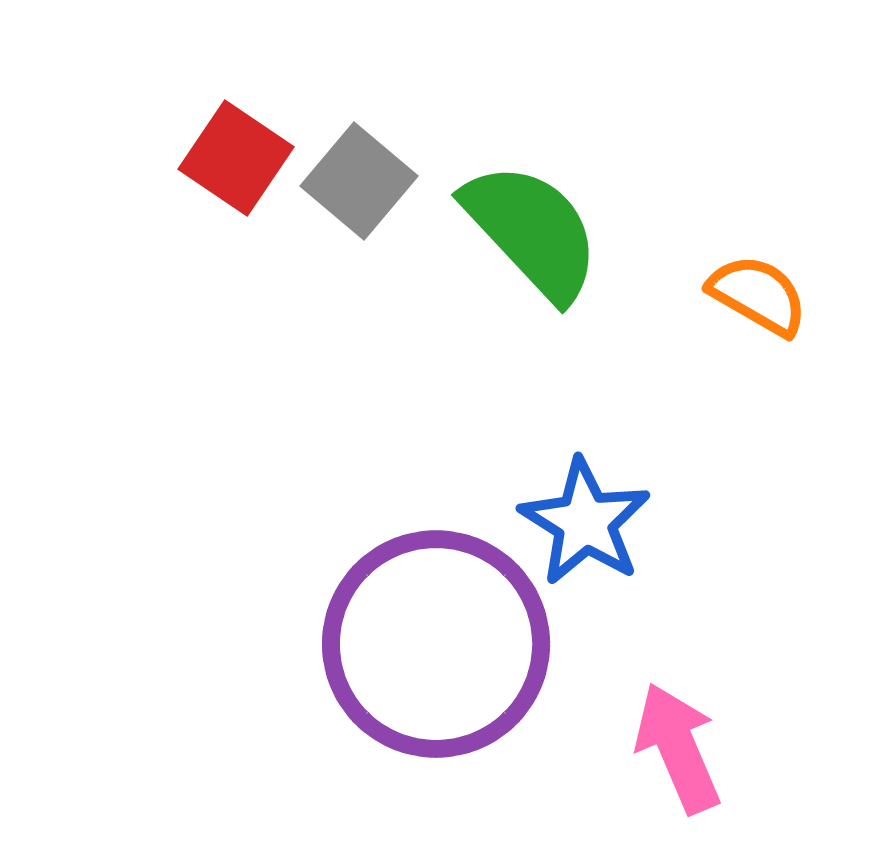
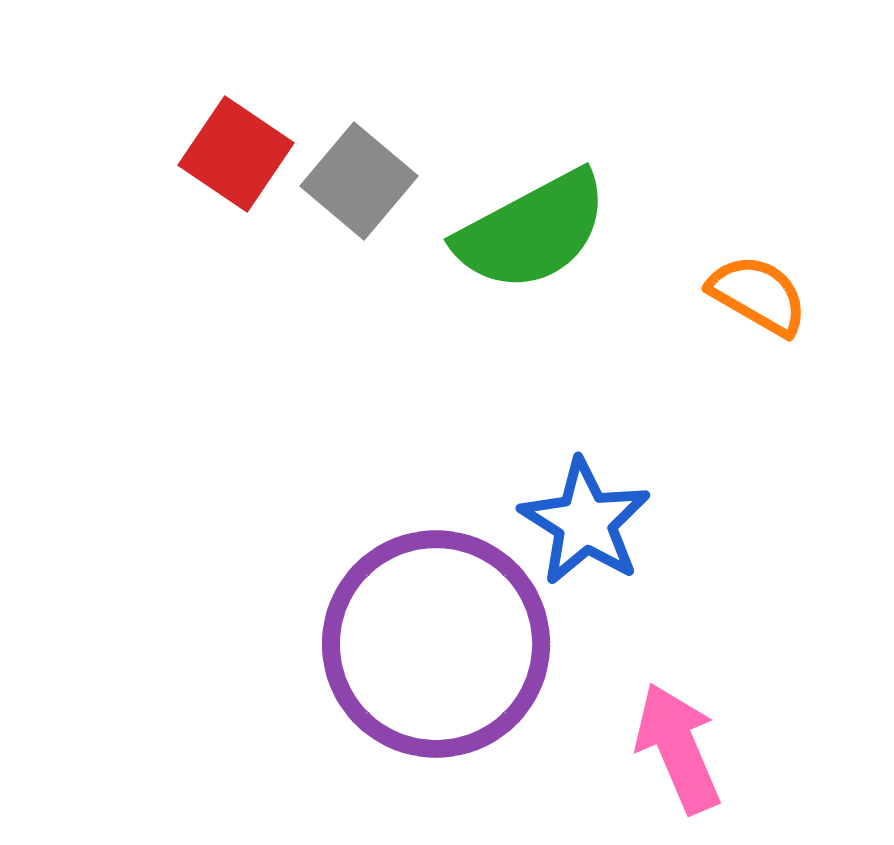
red square: moved 4 px up
green semicircle: rotated 105 degrees clockwise
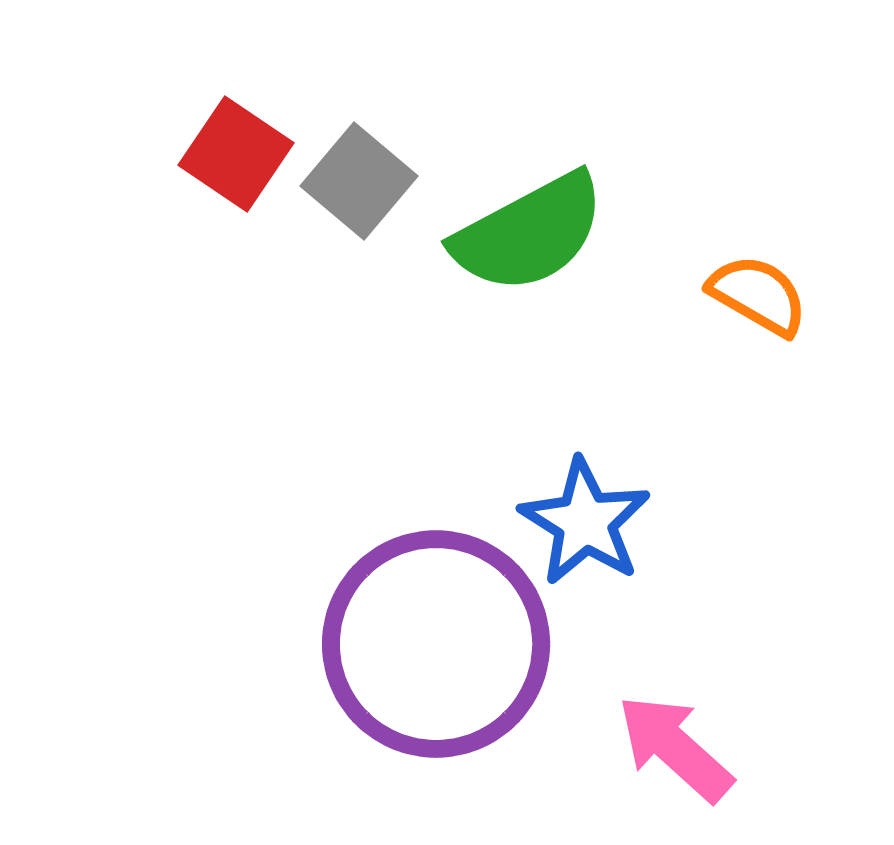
green semicircle: moved 3 px left, 2 px down
pink arrow: moved 3 px left; rotated 25 degrees counterclockwise
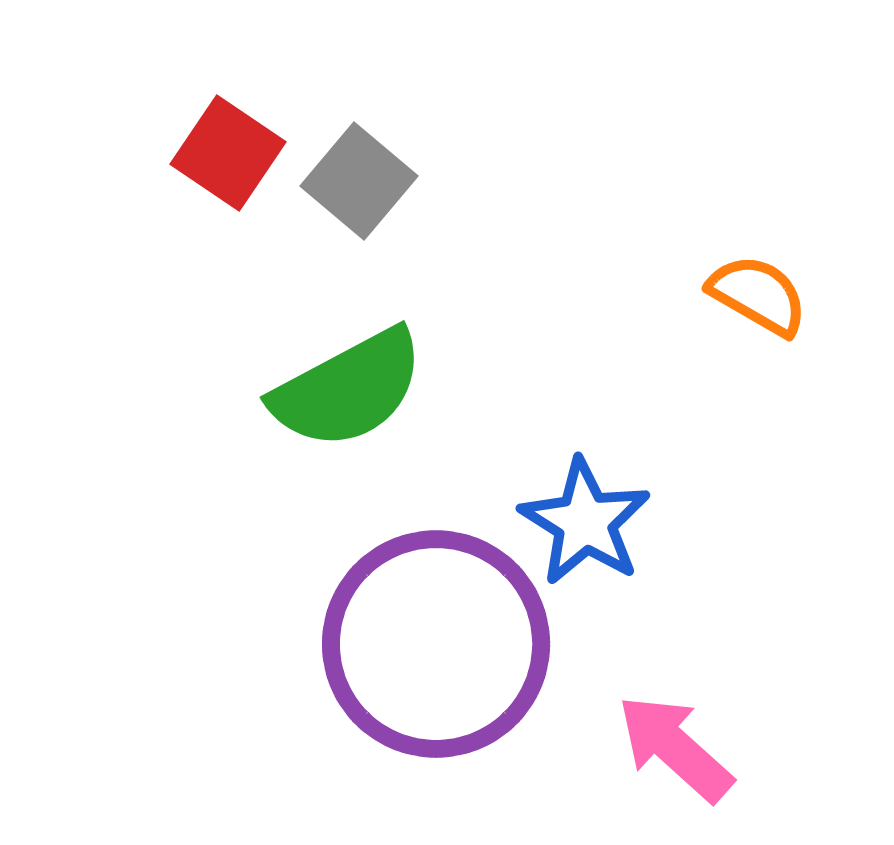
red square: moved 8 px left, 1 px up
green semicircle: moved 181 px left, 156 px down
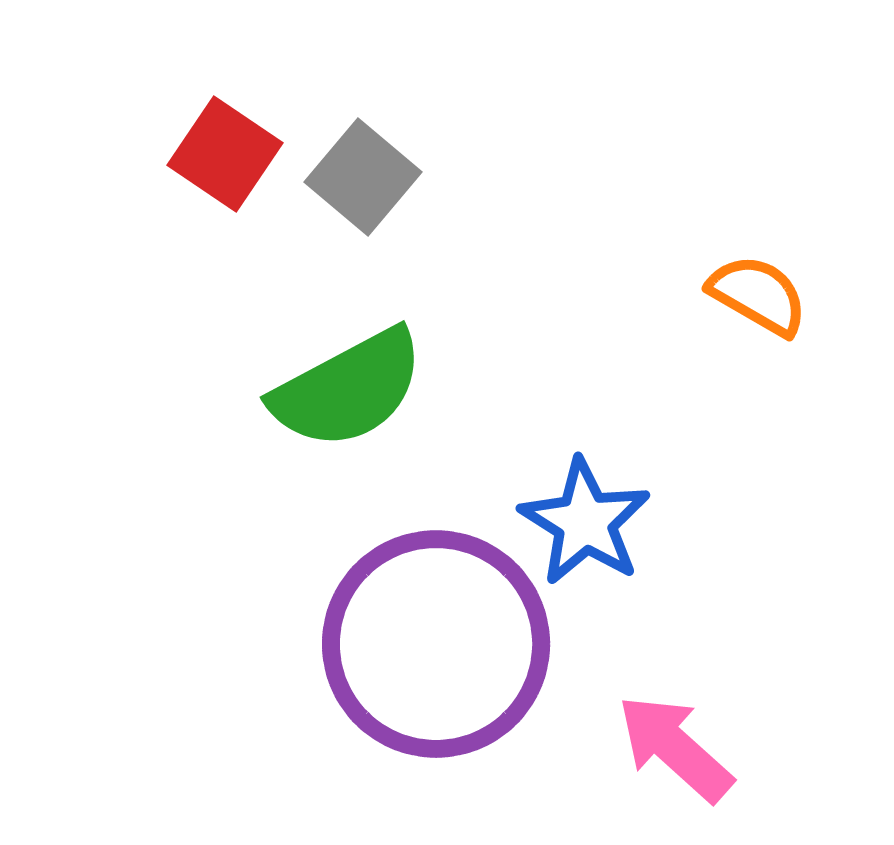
red square: moved 3 px left, 1 px down
gray square: moved 4 px right, 4 px up
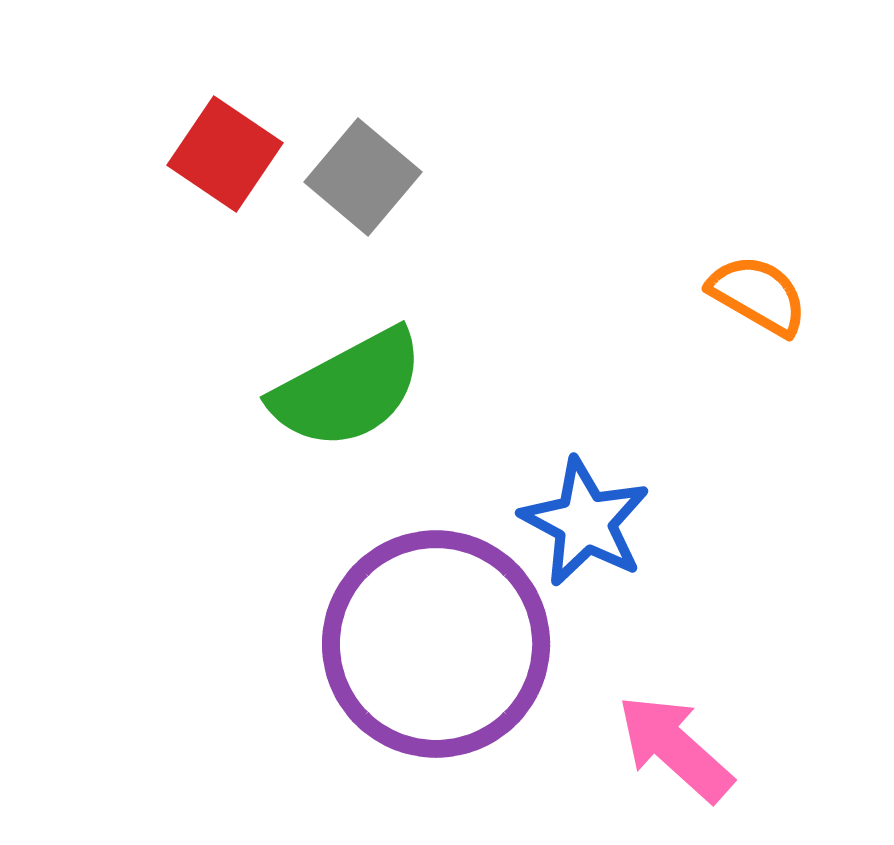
blue star: rotated 4 degrees counterclockwise
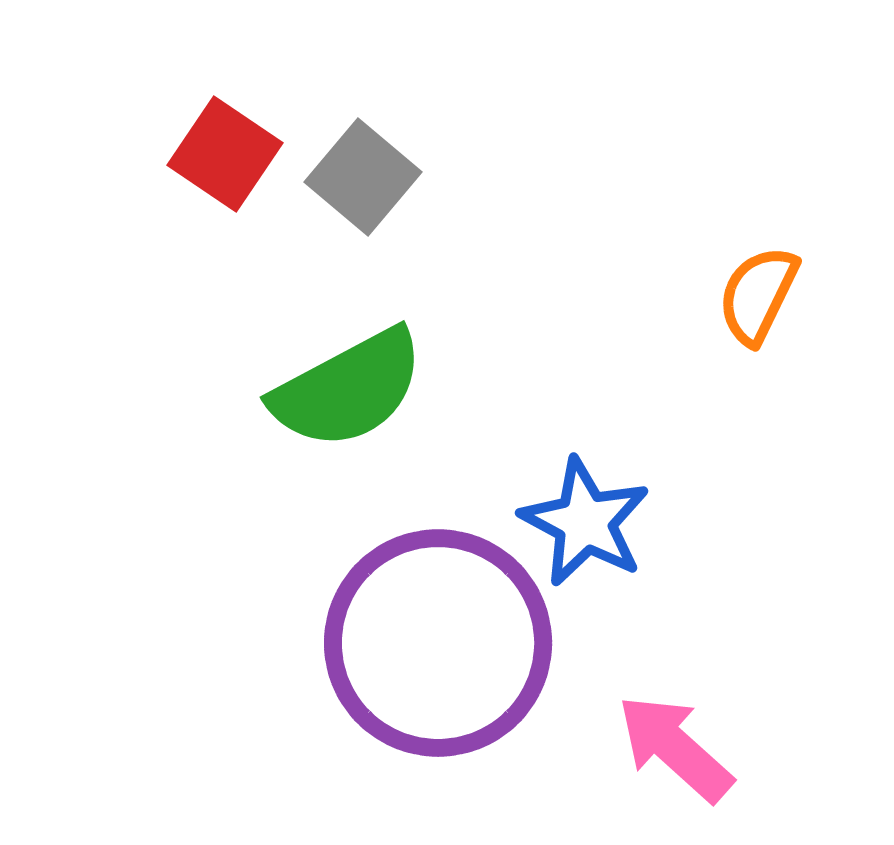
orange semicircle: rotated 94 degrees counterclockwise
purple circle: moved 2 px right, 1 px up
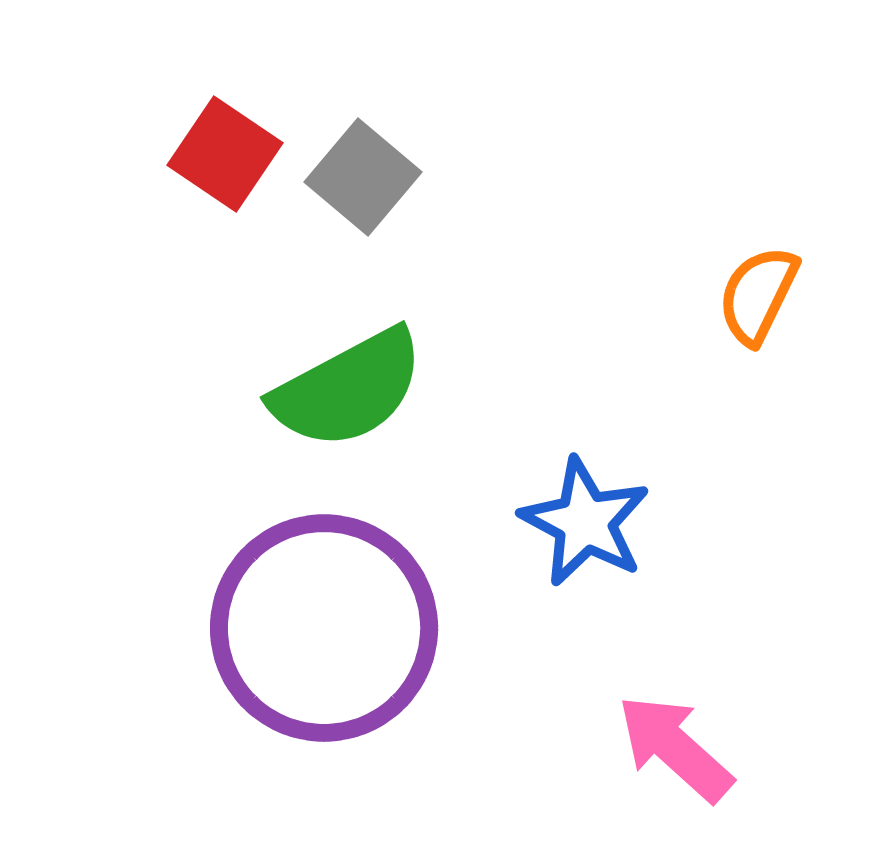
purple circle: moved 114 px left, 15 px up
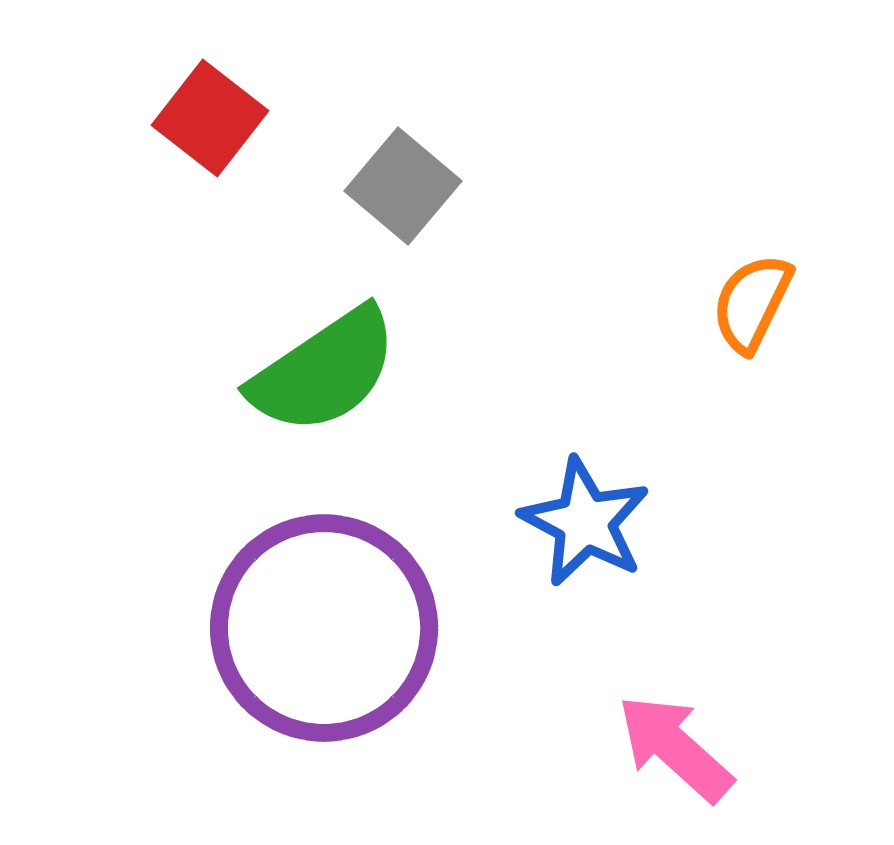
red square: moved 15 px left, 36 px up; rotated 4 degrees clockwise
gray square: moved 40 px right, 9 px down
orange semicircle: moved 6 px left, 8 px down
green semicircle: moved 24 px left, 18 px up; rotated 6 degrees counterclockwise
